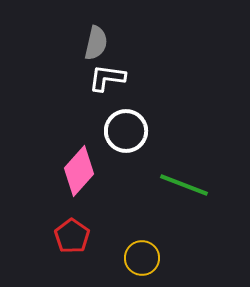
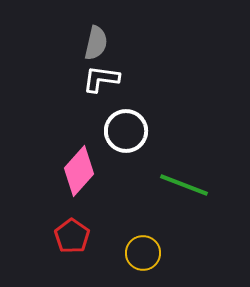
white L-shape: moved 6 px left, 1 px down
yellow circle: moved 1 px right, 5 px up
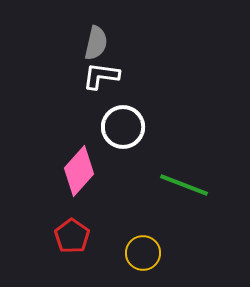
white L-shape: moved 3 px up
white circle: moved 3 px left, 4 px up
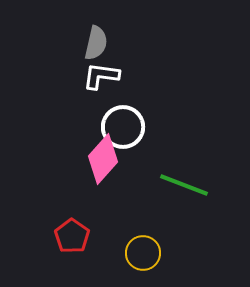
pink diamond: moved 24 px right, 12 px up
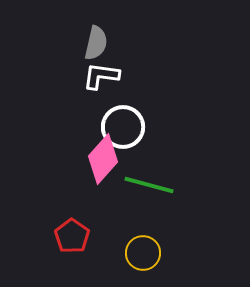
green line: moved 35 px left; rotated 6 degrees counterclockwise
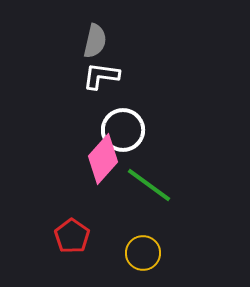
gray semicircle: moved 1 px left, 2 px up
white circle: moved 3 px down
green line: rotated 21 degrees clockwise
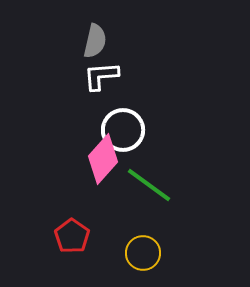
white L-shape: rotated 12 degrees counterclockwise
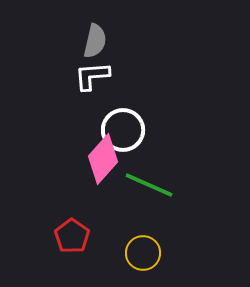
white L-shape: moved 9 px left
green line: rotated 12 degrees counterclockwise
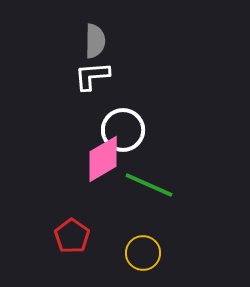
gray semicircle: rotated 12 degrees counterclockwise
pink diamond: rotated 18 degrees clockwise
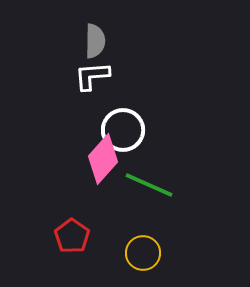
pink diamond: rotated 18 degrees counterclockwise
